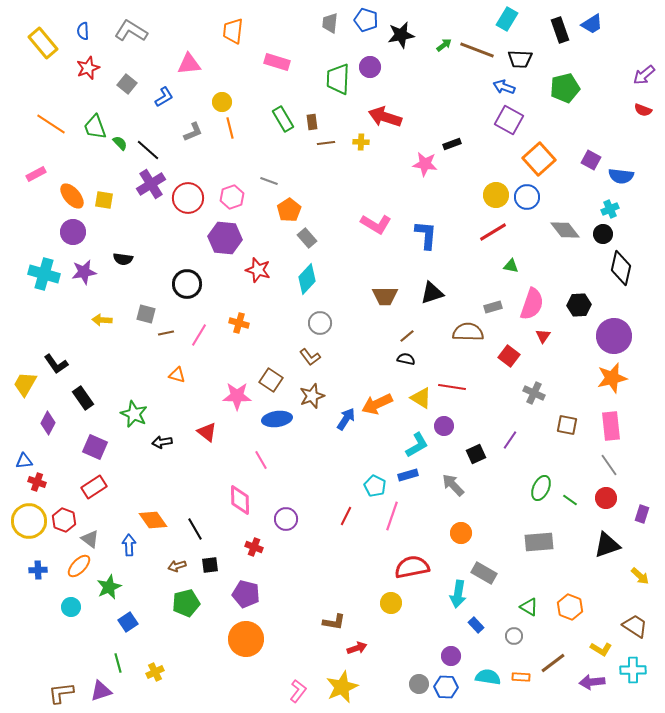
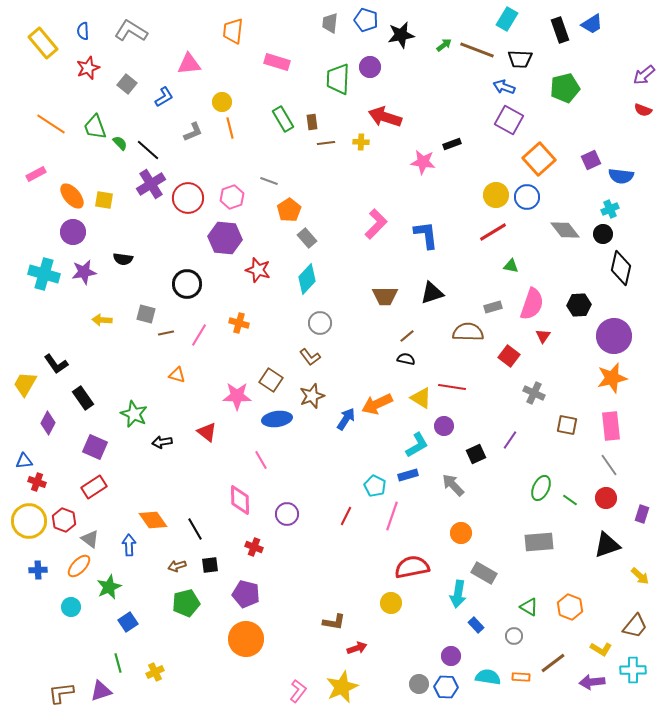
purple square at (591, 160): rotated 36 degrees clockwise
pink star at (425, 164): moved 2 px left, 2 px up
pink L-shape at (376, 224): rotated 76 degrees counterclockwise
blue L-shape at (426, 235): rotated 12 degrees counterclockwise
purple circle at (286, 519): moved 1 px right, 5 px up
brown trapezoid at (635, 626): rotated 96 degrees clockwise
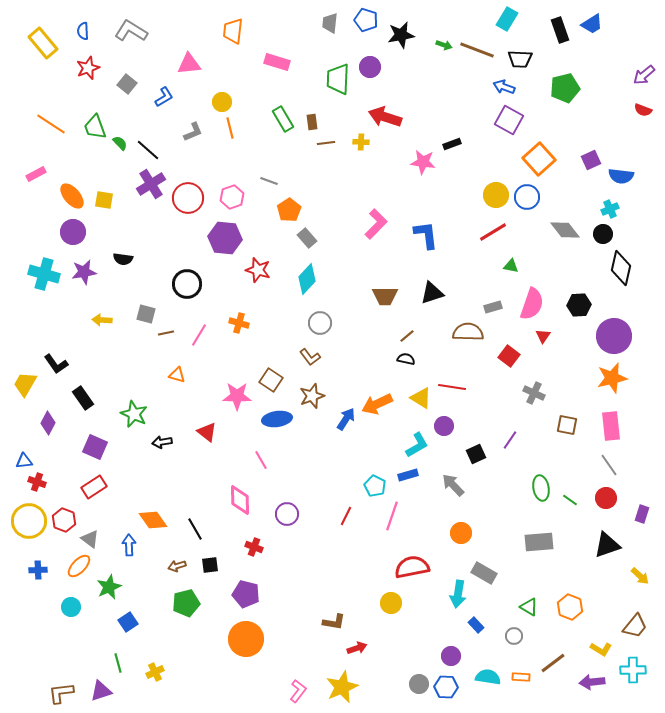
green arrow at (444, 45): rotated 56 degrees clockwise
green ellipse at (541, 488): rotated 35 degrees counterclockwise
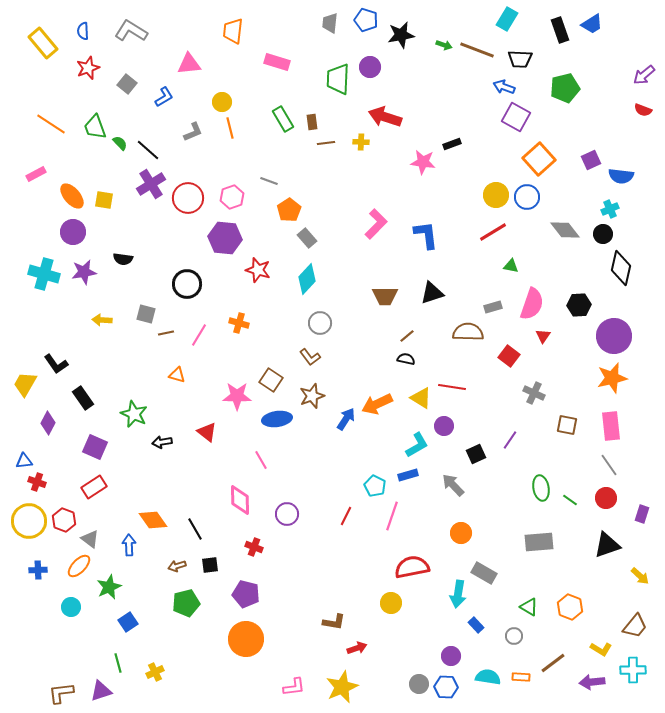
purple square at (509, 120): moved 7 px right, 3 px up
pink L-shape at (298, 691): moved 4 px left, 4 px up; rotated 45 degrees clockwise
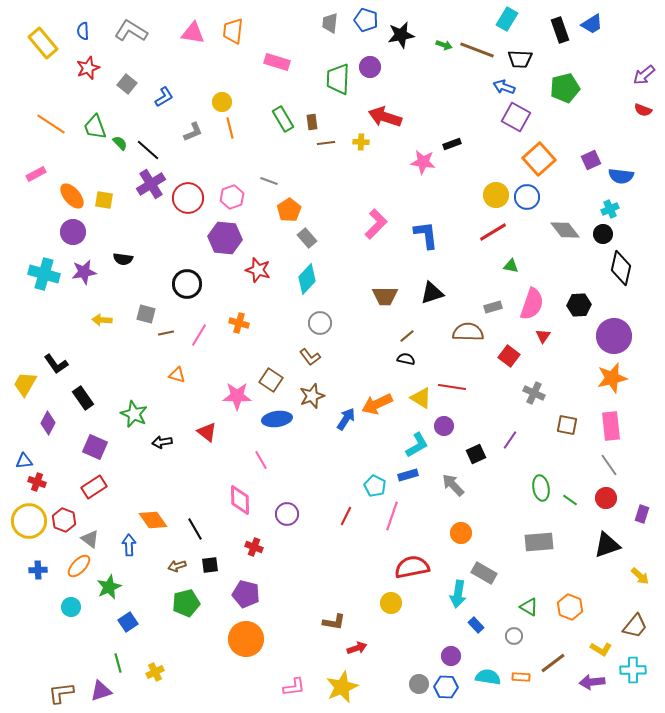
pink triangle at (189, 64): moved 4 px right, 31 px up; rotated 15 degrees clockwise
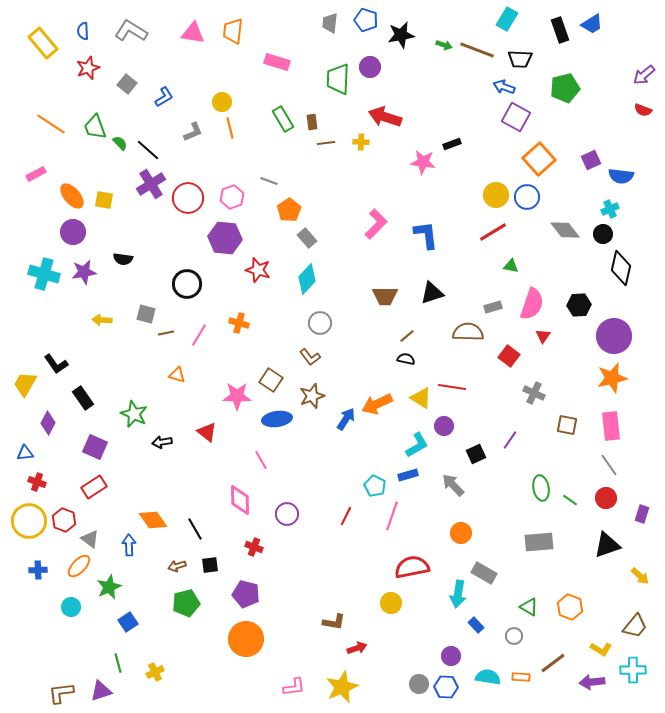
blue triangle at (24, 461): moved 1 px right, 8 px up
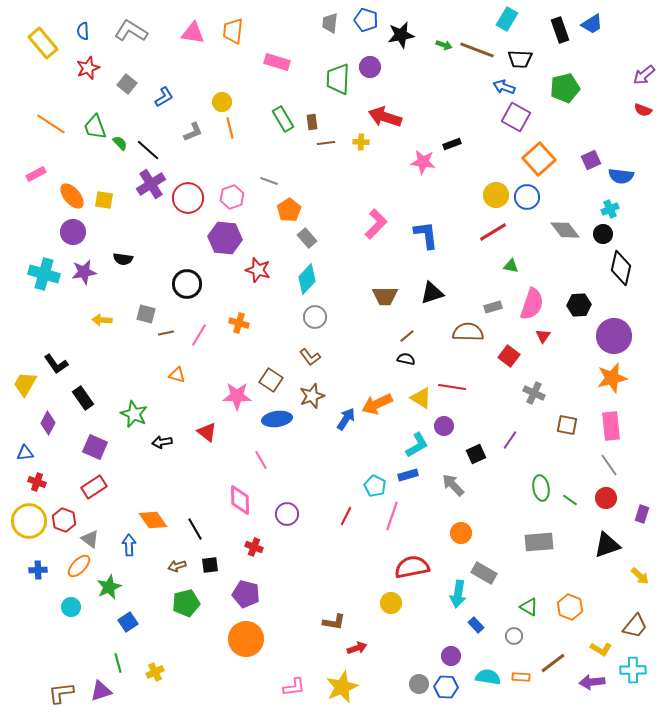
gray circle at (320, 323): moved 5 px left, 6 px up
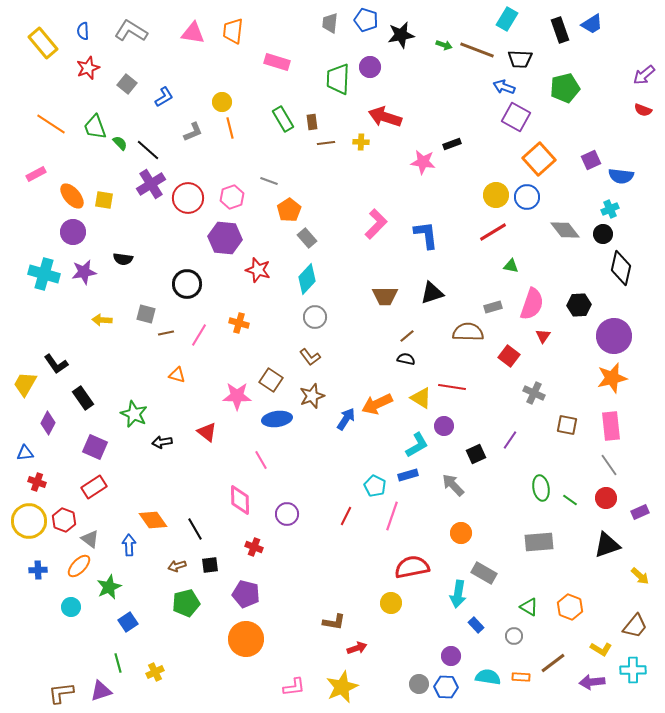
purple rectangle at (642, 514): moved 2 px left, 2 px up; rotated 48 degrees clockwise
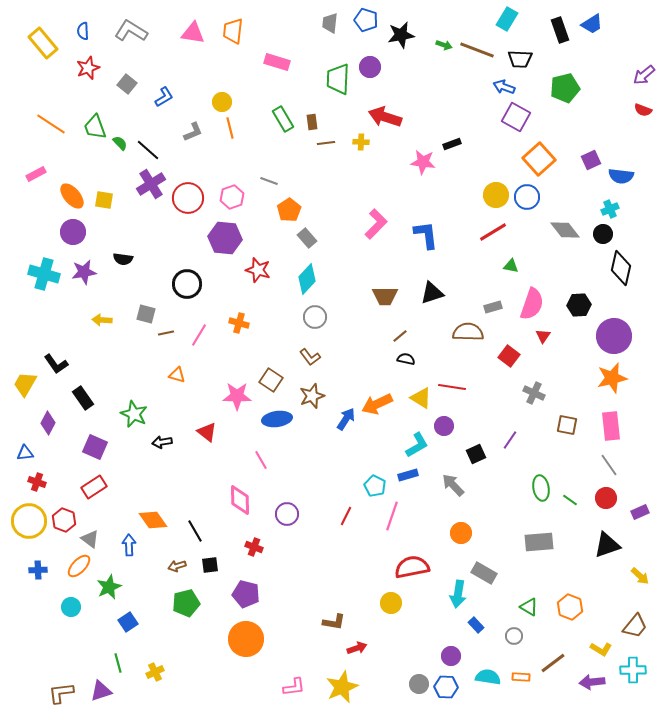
brown line at (407, 336): moved 7 px left
black line at (195, 529): moved 2 px down
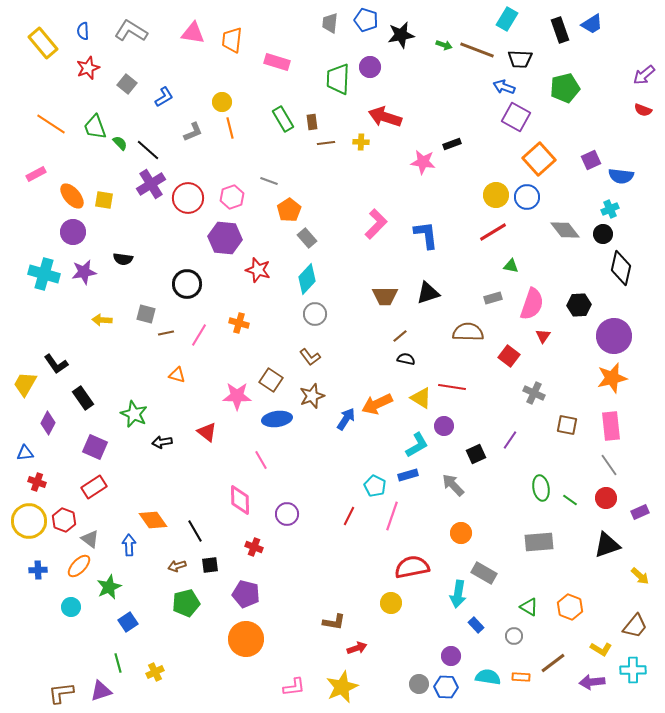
orange trapezoid at (233, 31): moved 1 px left, 9 px down
black triangle at (432, 293): moved 4 px left
gray rectangle at (493, 307): moved 9 px up
gray circle at (315, 317): moved 3 px up
red line at (346, 516): moved 3 px right
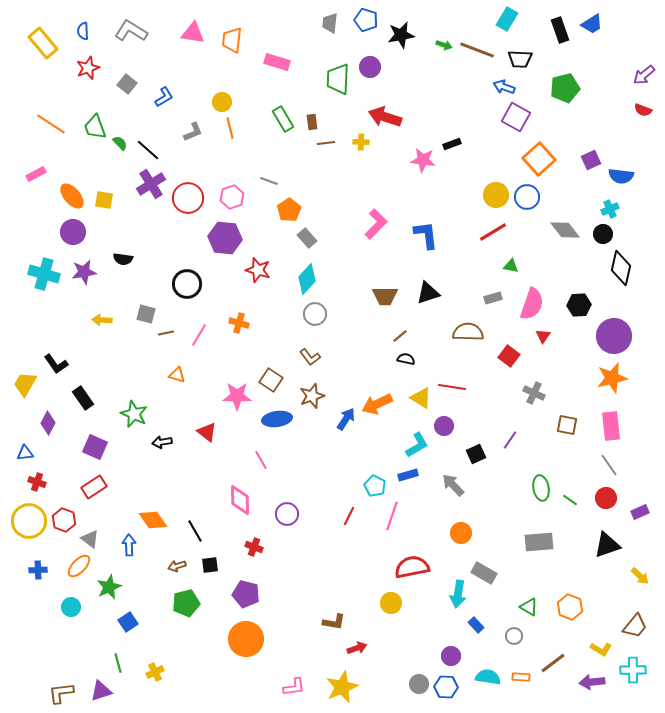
pink star at (423, 162): moved 2 px up
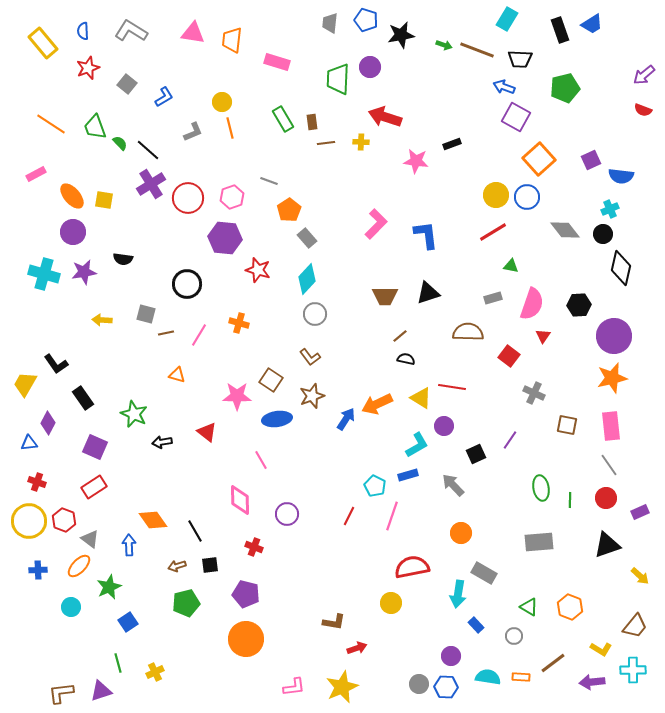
pink star at (423, 160): moved 7 px left, 1 px down
blue triangle at (25, 453): moved 4 px right, 10 px up
green line at (570, 500): rotated 56 degrees clockwise
